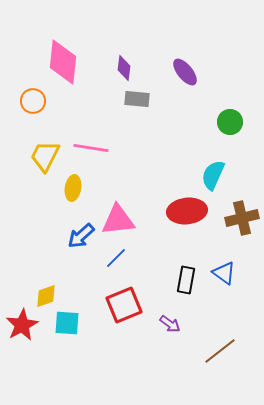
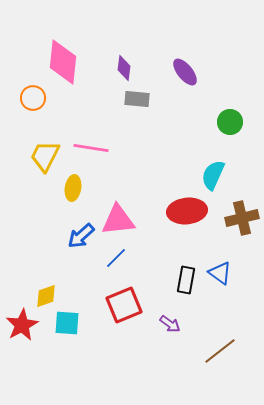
orange circle: moved 3 px up
blue triangle: moved 4 px left
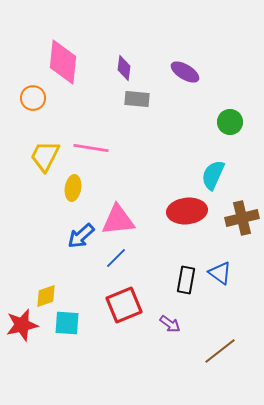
purple ellipse: rotated 20 degrees counterclockwise
red star: rotated 16 degrees clockwise
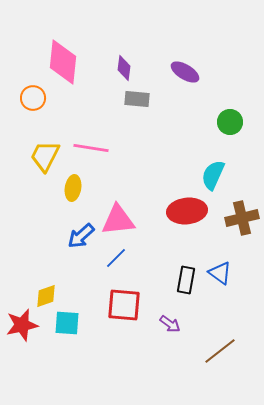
red square: rotated 27 degrees clockwise
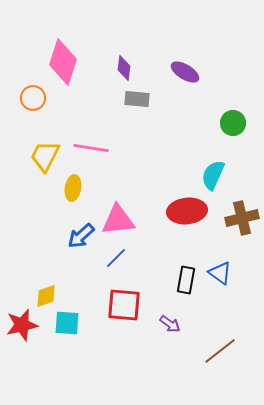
pink diamond: rotated 12 degrees clockwise
green circle: moved 3 px right, 1 px down
